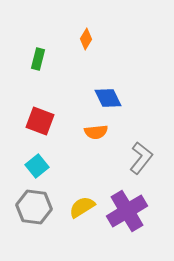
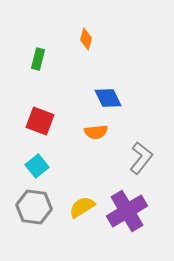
orange diamond: rotated 15 degrees counterclockwise
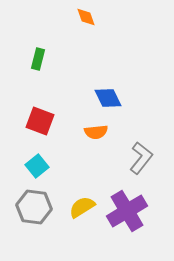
orange diamond: moved 22 px up; rotated 35 degrees counterclockwise
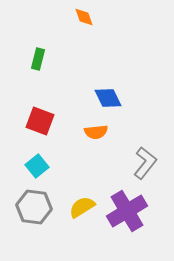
orange diamond: moved 2 px left
gray L-shape: moved 4 px right, 5 px down
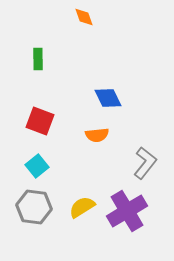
green rectangle: rotated 15 degrees counterclockwise
orange semicircle: moved 1 px right, 3 px down
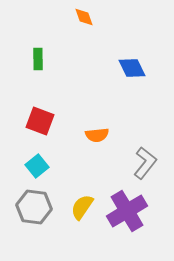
blue diamond: moved 24 px right, 30 px up
yellow semicircle: rotated 24 degrees counterclockwise
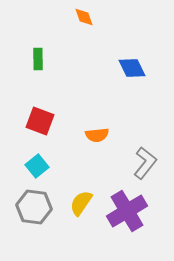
yellow semicircle: moved 1 px left, 4 px up
